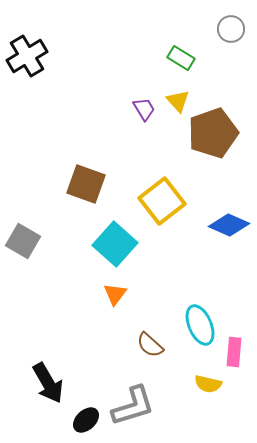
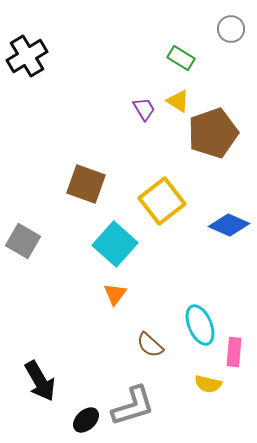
yellow triangle: rotated 15 degrees counterclockwise
black arrow: moved 8 px left, 2 px up
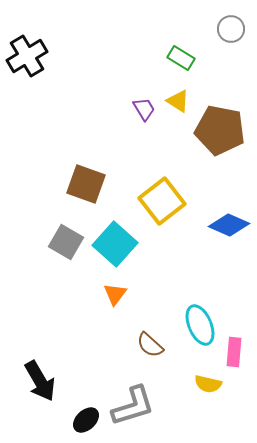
brown pentagon: moved 7 px right, 3 px up; rotated 30 degrees clockwise
gray square: moved 43 px right, 1 px down
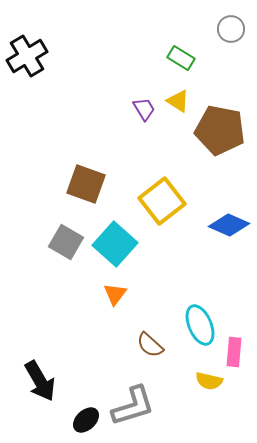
yellow semicircle: moved 1 px right, 3 px up
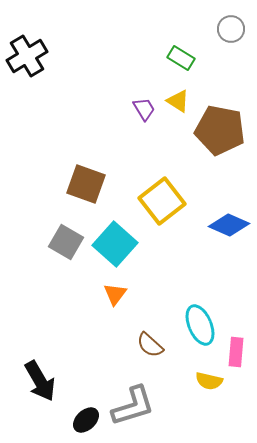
pink rectangle: moved 2 px right
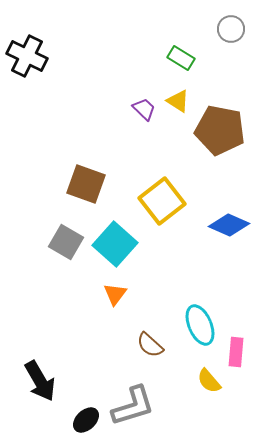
black cross: rotated 33 degrees counterclockwise
purple trapezoid: rotated 15 degrees counterclockwise
yellow semicircle: rotated 36 degrees clockwise
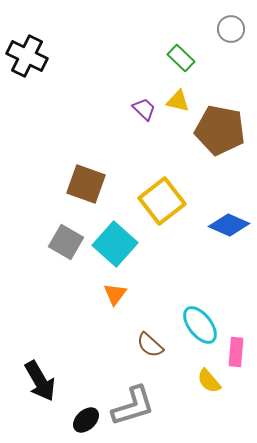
green rectangle: rotated 12 degrees clockwise
yellow triangle: rotated 20 degrees counterclockwise
cyan ellipse: rotated 15 degrees counterclockwise
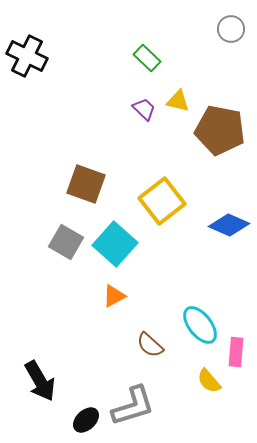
green rectangle: moved 34 px left
orange triangle: moved 1 px left, 2 px down; rotated 25 degrees clockwise
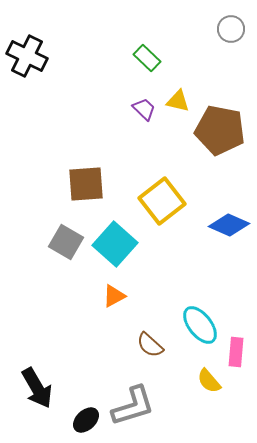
brown square: rotated 24 degrees counterclockwise
black arrow: moved 3 px left, 7 px down
